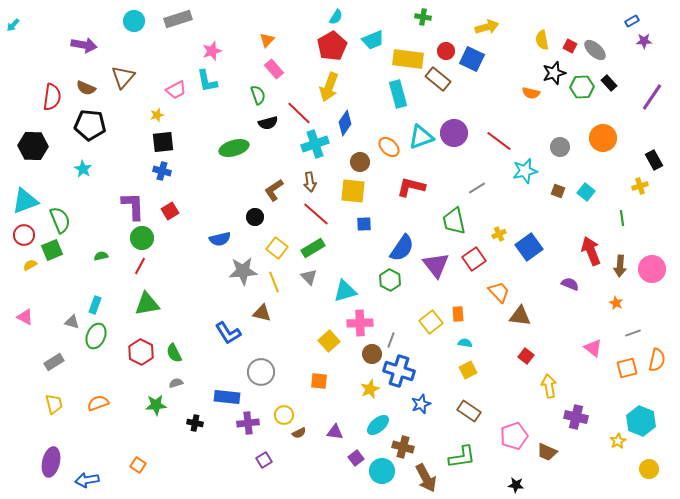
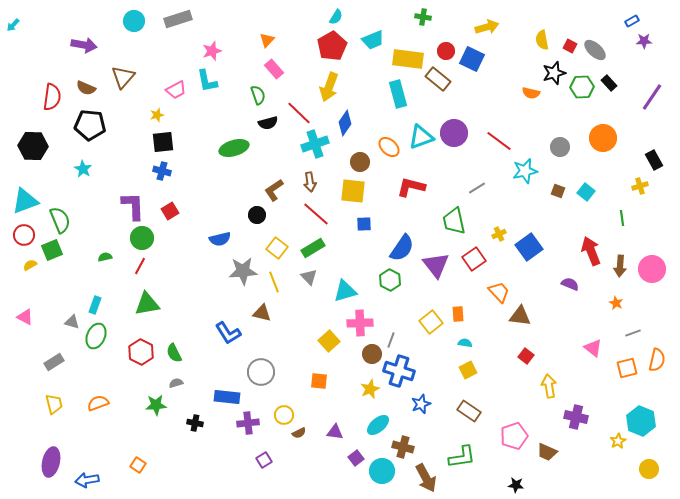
black circle at (255, 217): moved 2 px right, 2 px up
green semicircle at (101, 256): moved 4 px right, 1 px down
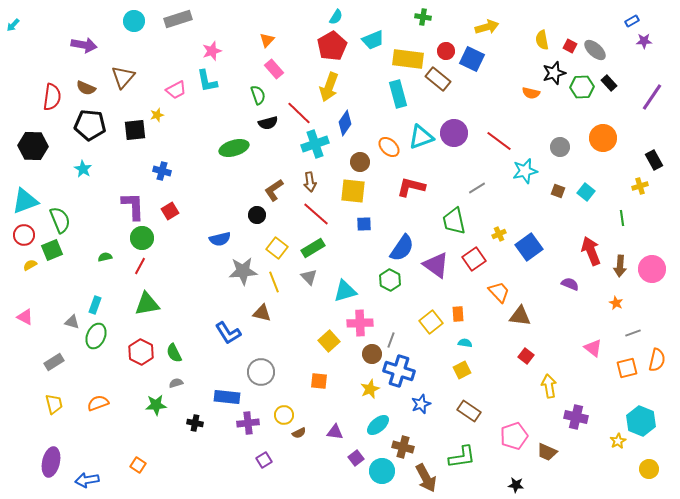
black square at (163, 142): moved 28 px left, 12 px up
purple triangle at (436, 265): rotated 16 degrees counterclockwise
yellow square at (468, 370): moved 6 px left
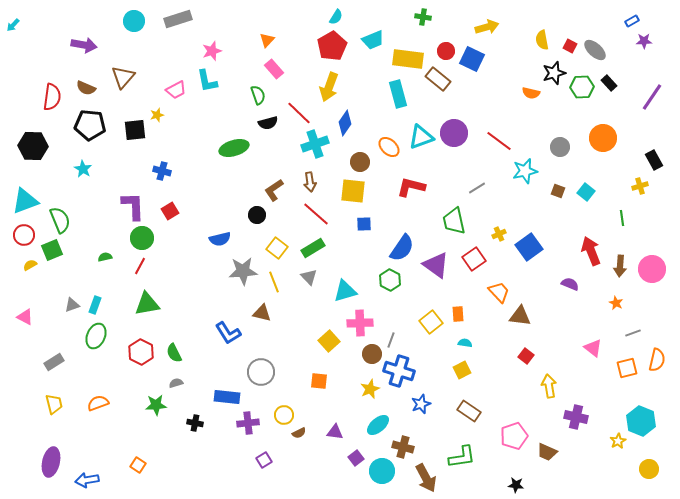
gray triangle at (72, 322): moved 17 px up; rotated 35 degrees counterclockwise
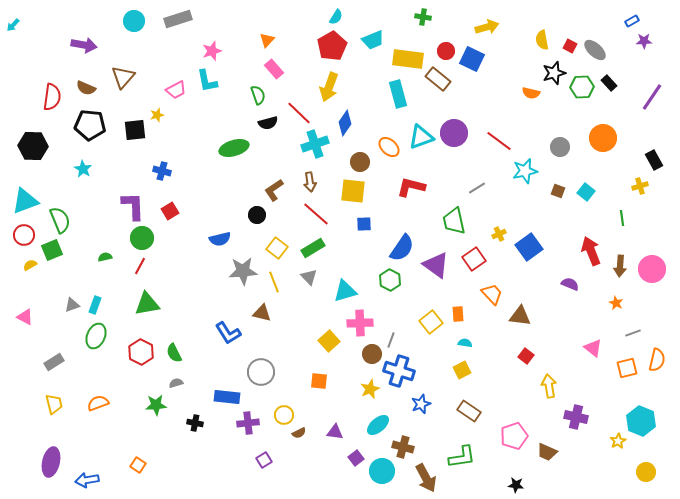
orange trapezoid at (499, 292): moved 7 px left, 2 px down
yellow circle at (649, 469): moved 3 px left, 3 px down
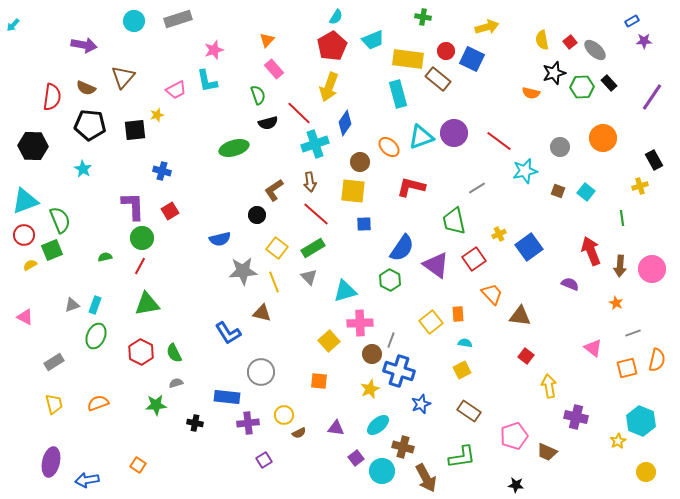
red square at (570, 46): moved 4 px up; rotated 24 degrees clockwise
pink star at (212, 51): moved 2 px right, 1 px up
purple triangle at (335, 432): moved 1 px right, 4 px up
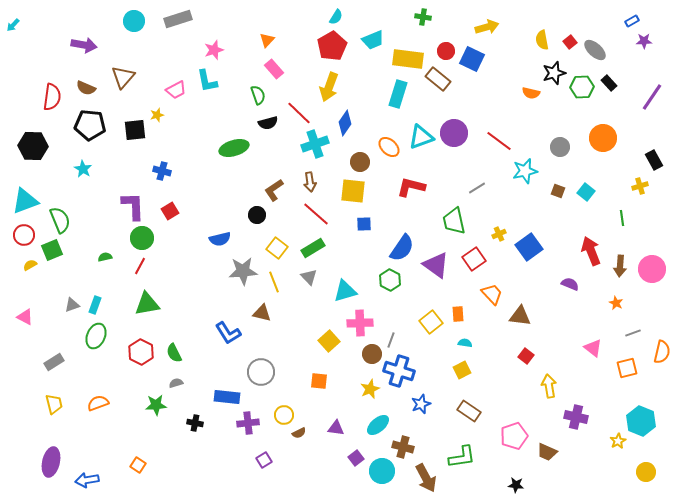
cyan rectangle at (398, 94): rotated 32 degrees clockwise
orange semicircle at (657, 360): moved 5 px right, 8 px up
